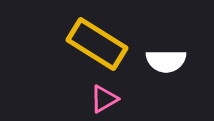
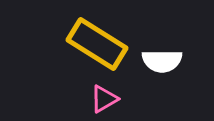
white semicircle: moved 4 px left
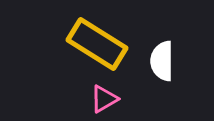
white semicircle: rotated 90 degrees clockwise
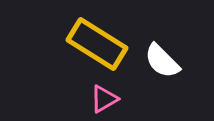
white semicircle: rotated 45 degrees counterclockwise
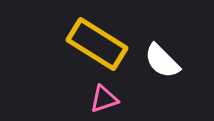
pink triangle: rotated 12 degrees clockwise
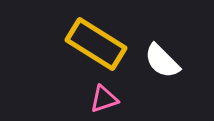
yellow rectangle: moved 1 px left
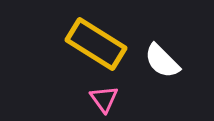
pink triangle: rotated 48 degrees counterclockwise
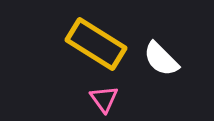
white semicircle: moved 1 px left, 2 px up
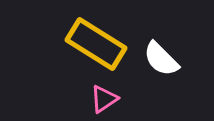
pink triangle: rotated 32 degrees clockwise
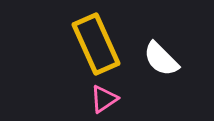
yellow rectangle: rotated 34 degrees clockwise
